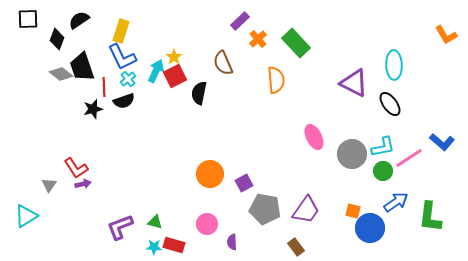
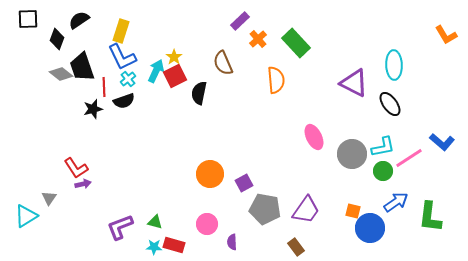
gray triangle at (49, 185): moved 13 px down
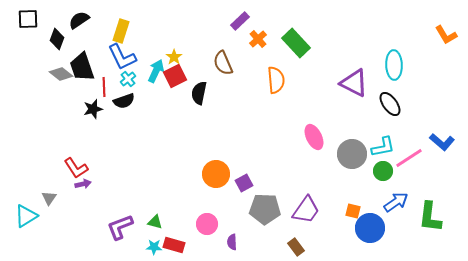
orange circle at (210, 174): moved 6 px right
gray pentagon at (265, 209): rotated 8 degrees counterclockwise
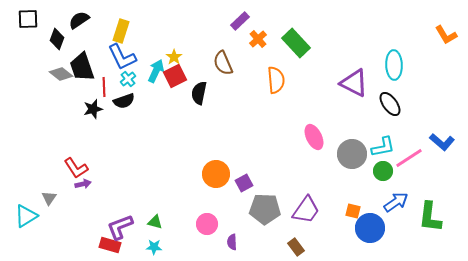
red rectangle at (174, 245): moved 64 px left
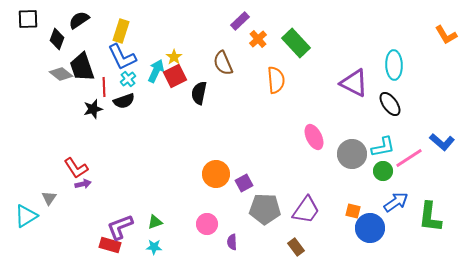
green triangle at (155, 222): rotated 35 degrees counterclockwise
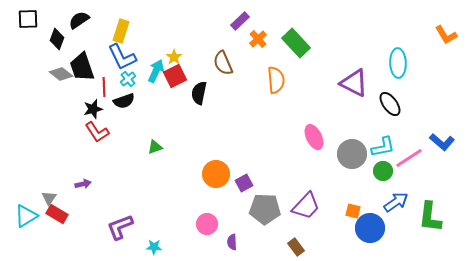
cyan ellipse at (394, 65): moved 4 px right, 2 px up
red L-shape at (76, 168): moved 21 px right, 36 px up
purple trapezoid at (306, 210): moved 4 px up; rotated 8 degrees clockwise
green triangle at (155, 222): moved 75 px up
red rectangle at (110, 245): moved 53 px left, 31 px up; rotated 15 degrees clockwise
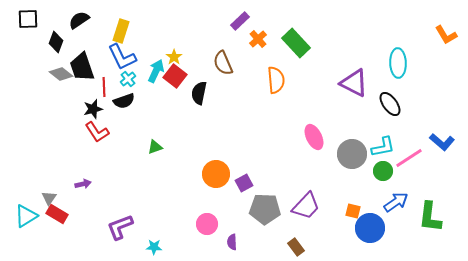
black diamond at (57, 39): moved 1 px left, 3 px down
red square at (175, 76): rotated 25 degrees counterclockwise
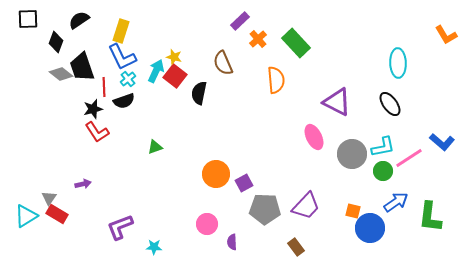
yellow star at (174, 57): rotated 21 degrees counterclockwise
purple triangle at (354, 83): moved 17 px left, 19 px down
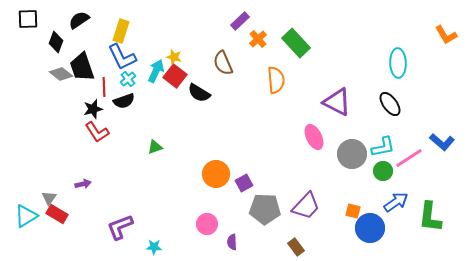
black semicircle at (199, 93): rotated 70 degrees counterclockwise
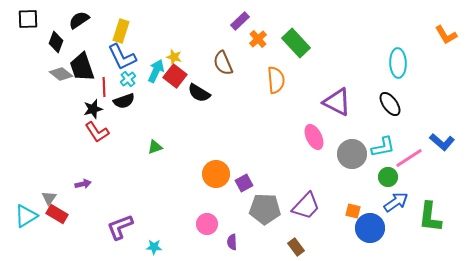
green circle at (383, 171): moved 5 px right, 6 px down
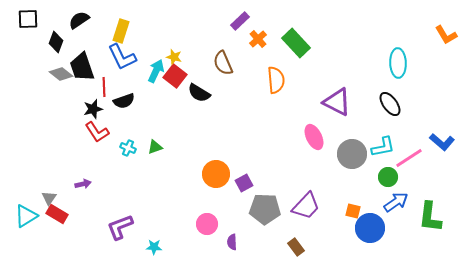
cyan cross at (128, 79): moved 69 px down; rotated 28 degrees counterclockwise
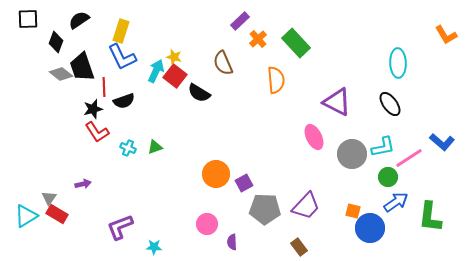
brown rectangle at (296, 247): moved 3 px right
